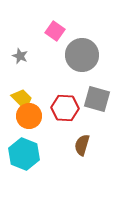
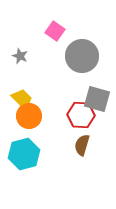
gray circle: moved 1 px down
red hexagon: moved 16 px right, 7 px down
cyan hexagon: rotated 24 degrees clockwise
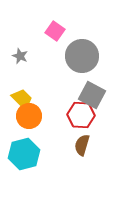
gray square: moved 5 px left, 4 px up; rotated 12 degrees clockwise
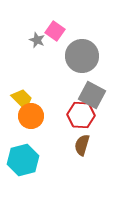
gray star: moved 17 px right, 16 px up
orange circle: moved 2 px right
cyan hexagon: moved 1 px left, 6 px down
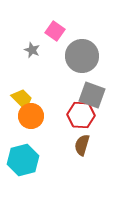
gray star: moved 5 px left, 10 px down
gray square: rotated 8 degrees counterclockwise
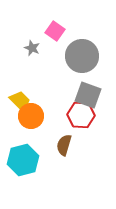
gray star: moved 2 px up
gray square: moved 4 px left
yellow trapezoid: moved 2 px left, 2 px down
brown semicircle: moved 18 px left
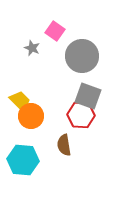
gray square: moved 1 px down
brown semicircle: rotated 25 degrees counterclockwise
cyan hexagon: rotated 20 degrees clockwise
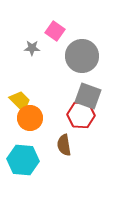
gray star: rotated 21 degrees counterclockwise
orange circle: moved 1 px left, 2 px down
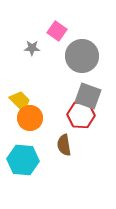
pink square: moved 2 px right
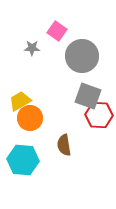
yellow trapezoid: rotated 75 degrees counterclockwise
red hexagon: moved 18 px right
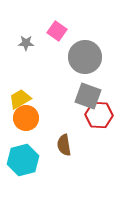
gray star: moved 6 px left, 5 px up
gray circle: moved 3 px right, 1 px down
yellow trapezoid: moved 2 px up
orange circle: moved 4 px left
cyan hexagon: rotated 20 degrees counterclockwise
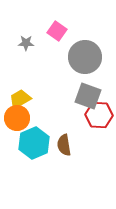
orange circle: moved 9 px left
cyan hexagon: moved 11 px right, 17 px up; rotated 8 degrees counterclockwise
